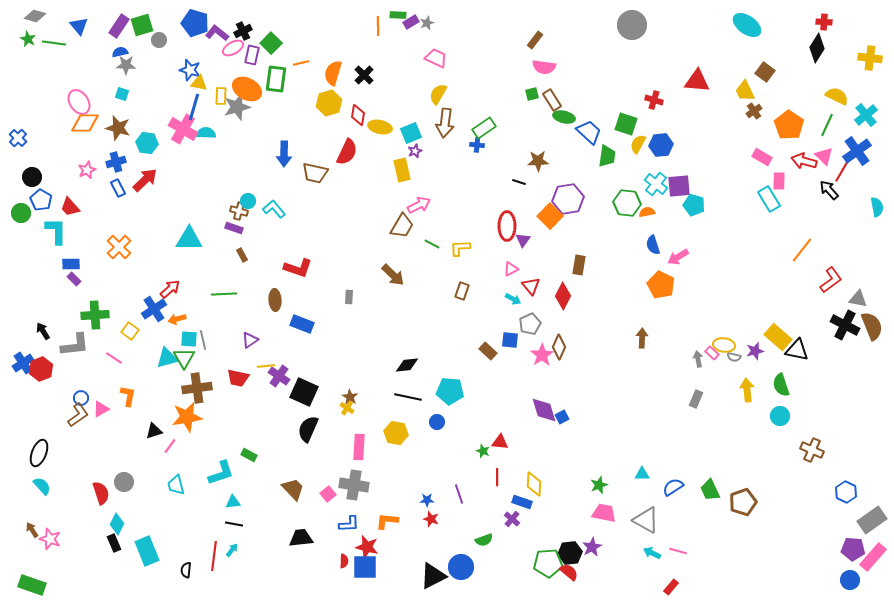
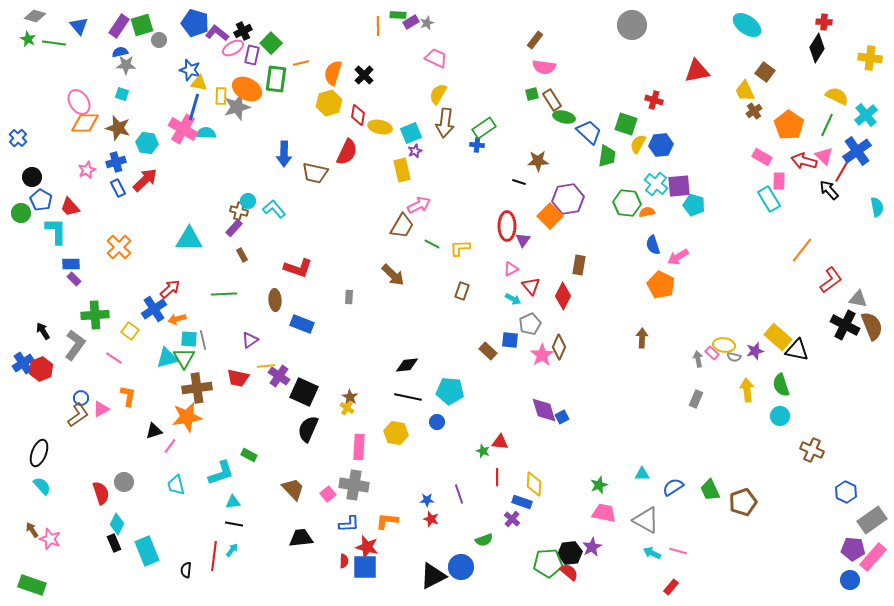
red triangle at (697, 81): moved 10 px up; rotated 16 degrees counterclockwise
purple rectangle at (234, 228): rotated 66 degrees counterclockwise
gray L-shape at (75, 345): rotated 48 degrees counterclockwise
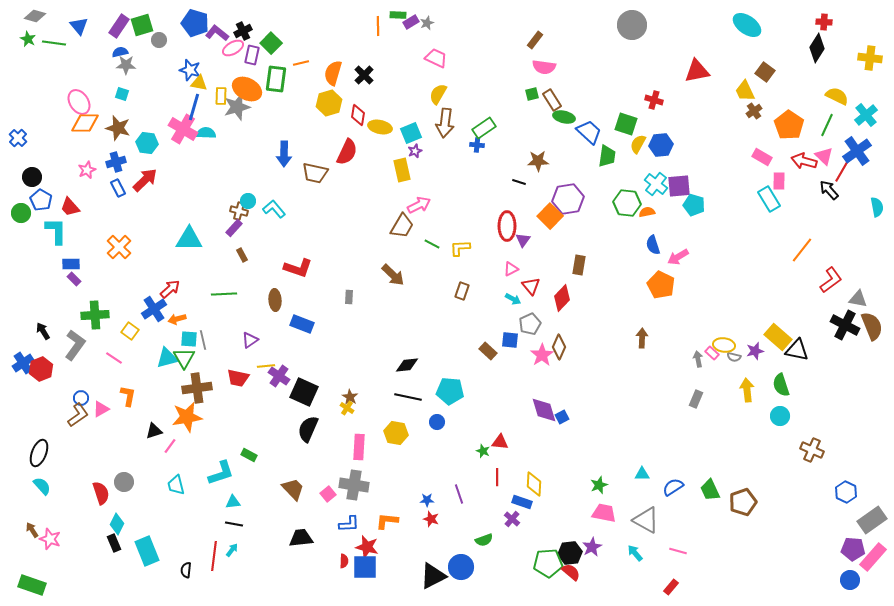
red diamond at (563, 296): moved 1 px left, 2 px down; rotated 16 degrees clockwise
cyan arrow at (652, 553): moved 17 px left; rotated 24 degrees clockwise
red semicircle at (569, 572): moved 2 px right
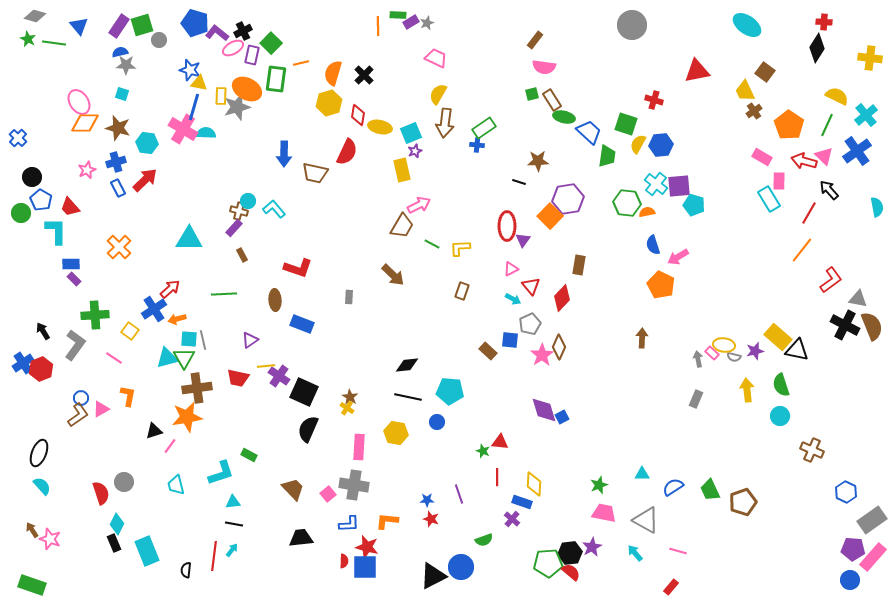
red line at (842, 171): moved 33 px left, 42 px down
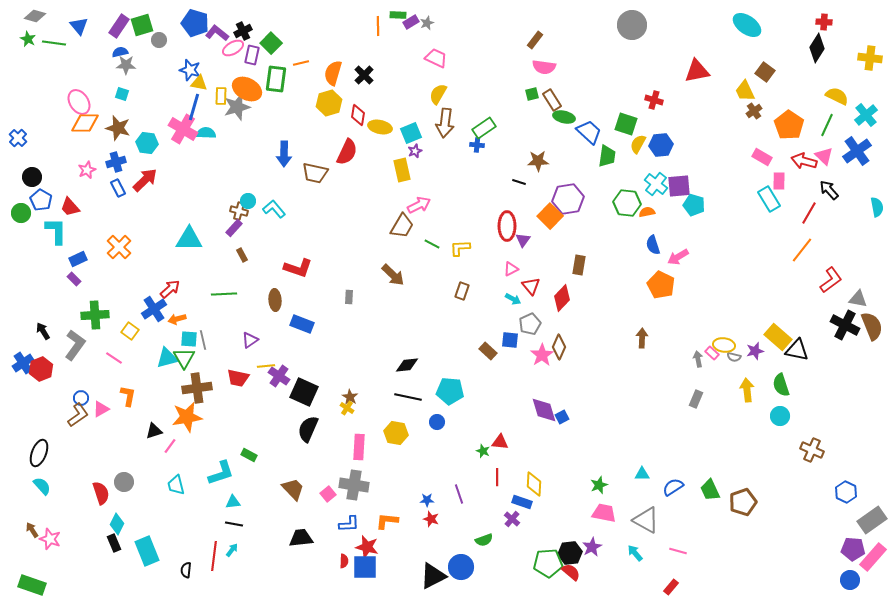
blue rectangle at (71, 264): moved 7 px right, 5 px up; rotated 24 degrees counterclockwise
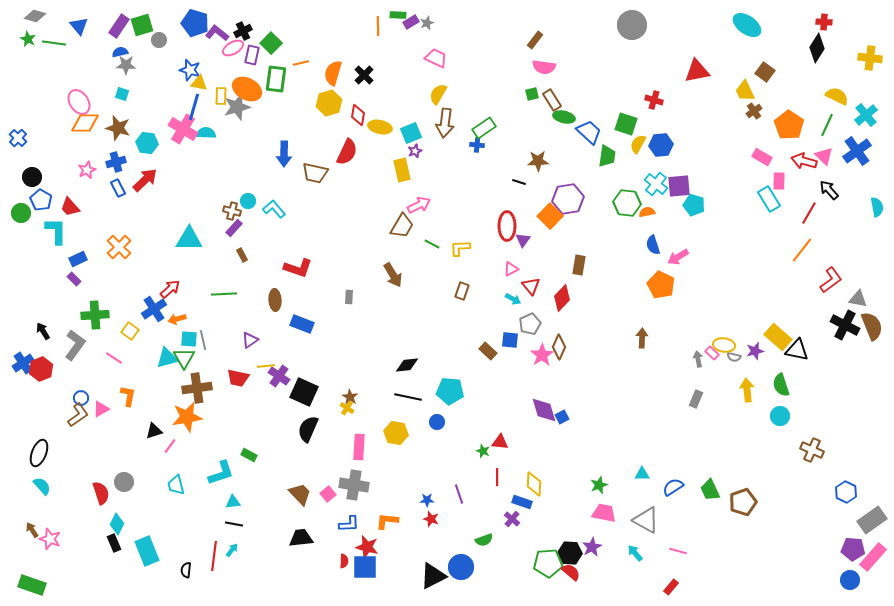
brown cross at (239, 211): moved 7 px left
brown arrow at (393, 275): rotated 15 degrees clockwise
brown trapezoid at (293, 489): moved 7 px right, 5 px down
black hexagon at (570, 553): rotated 10 degrees clockwise
